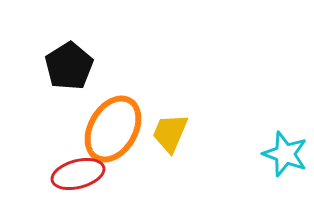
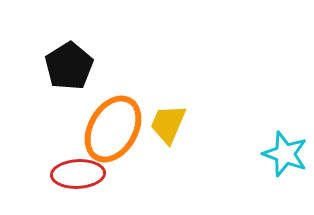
yellow trapezoid: moved 2 px left, 9 px up
red ellipse: rotated 12 degrees clockwise
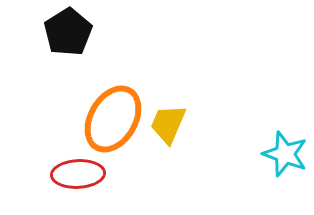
black pentagon: moved 1 px left, 34 px up
orange ellipse: moved 10 px up
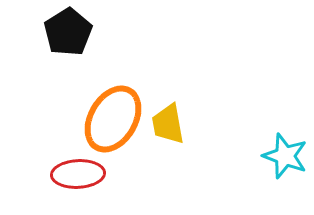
yellow trapezoid: rotated 33 degrees counterclockwise
cyan star: moved 2 px down
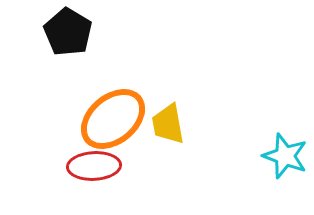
black pentagon: rotated 9 degrees counterclockwise
orange ellipse: rotated 20 degrees clockwise
red ellipse: moved 16 px right, 8 px up
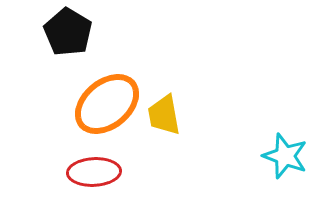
orange ellipse: moved 6 px left, 15 px up
yellow trapezoid: moved 4 px left, 9 px up
red ellipse: moved 6 px down
